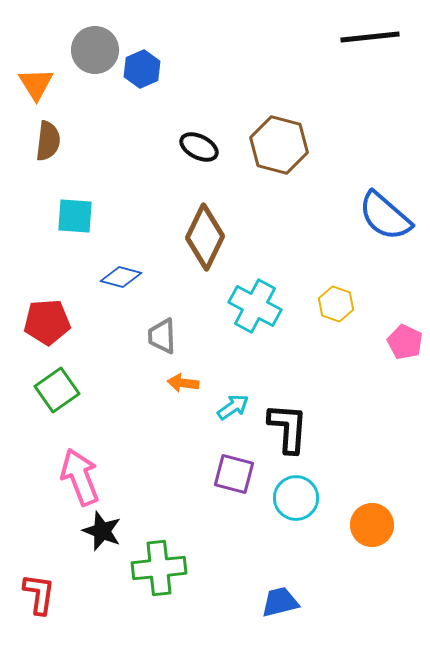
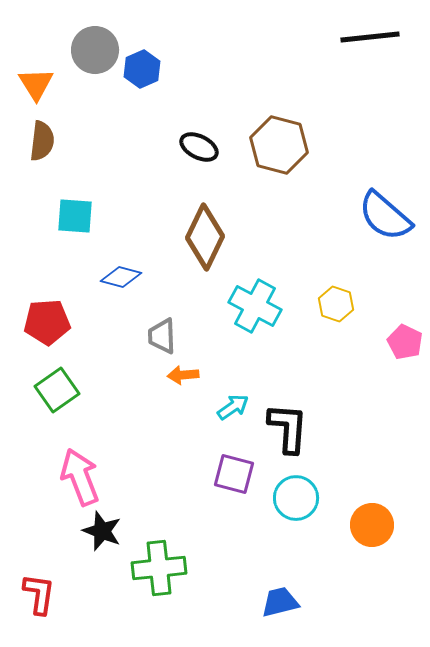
brown semicircle: moved 6 px left
orange arrow: moved 8 px up; rotated 12 degrees counterclockwise
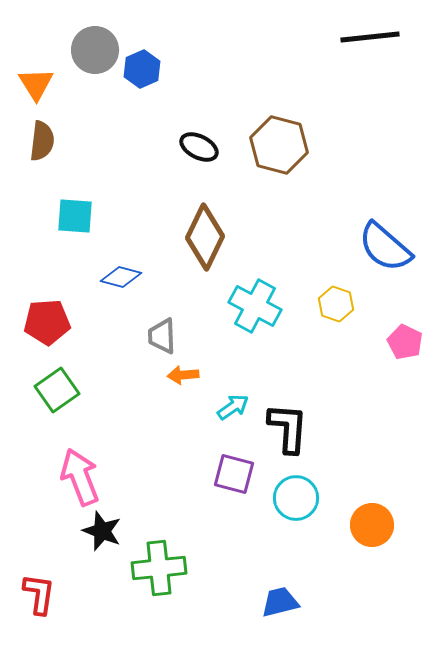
blue semicircle: moved 31 px down
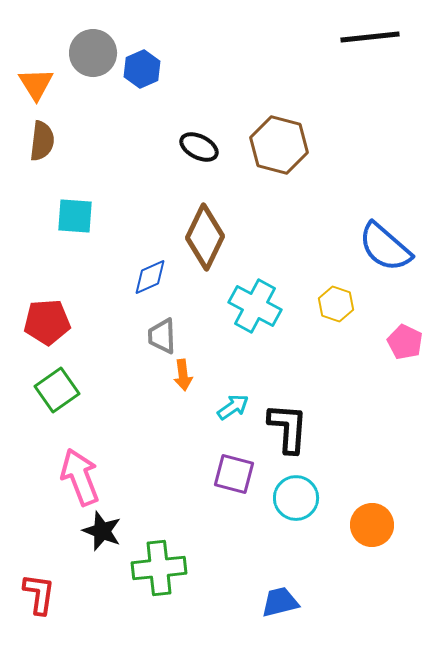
gray circle: moved 2 px left, 3 px down
blue diamond: moved 29 px right; rotated 39 degrees counterclockwise
orange arrow: rotated 92 degrees counterclockwise
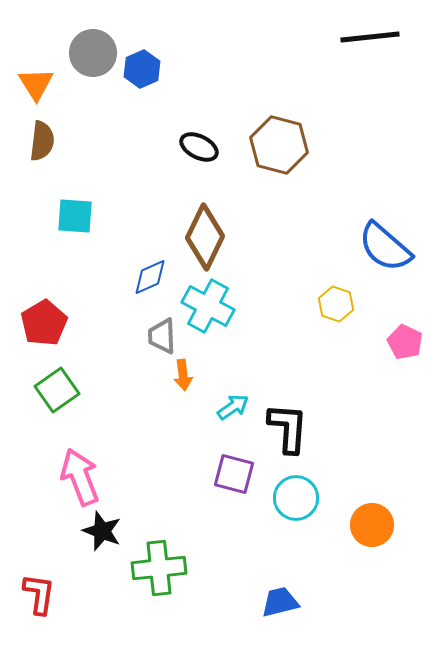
cyan cross: moved 47 px left
red pentagon: moved 3 px left, 1 px down; rotated 27 degrees counterclockwise
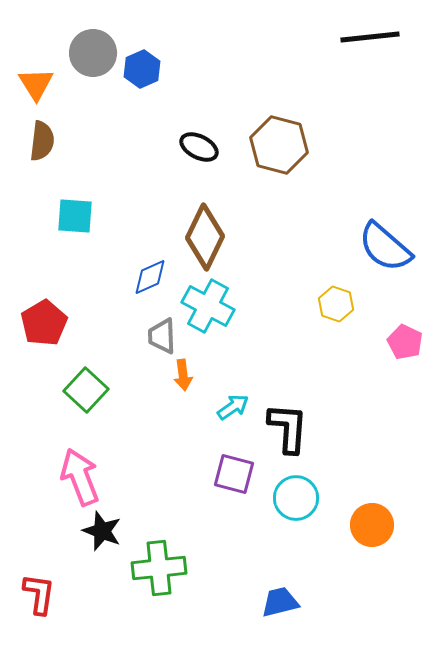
green square: moved 29 px right; rotated 12 degrees counterclockwise
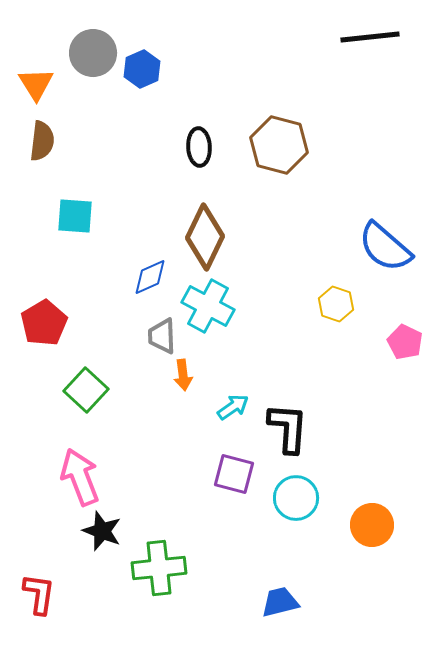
black ellipse: rotated 60 degrees clockwise
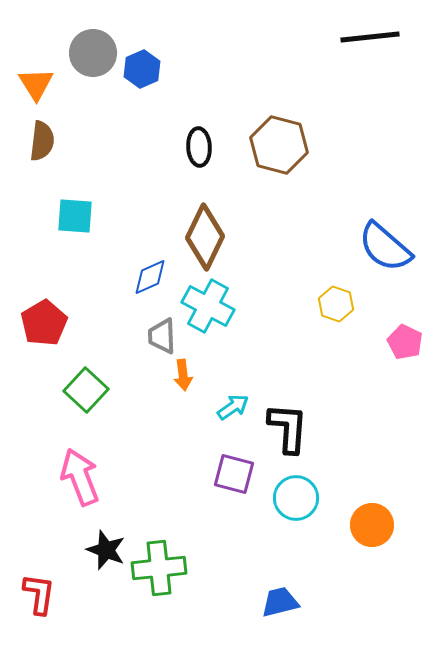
black star: moved 4 px right, 19 px down
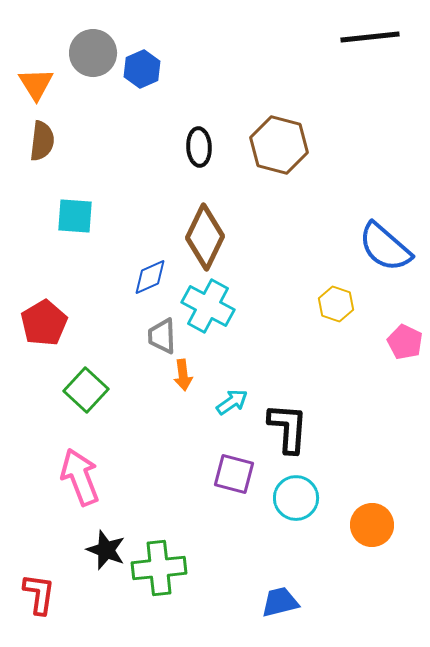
cyan arrow: moved 1 px left, 5 px up
